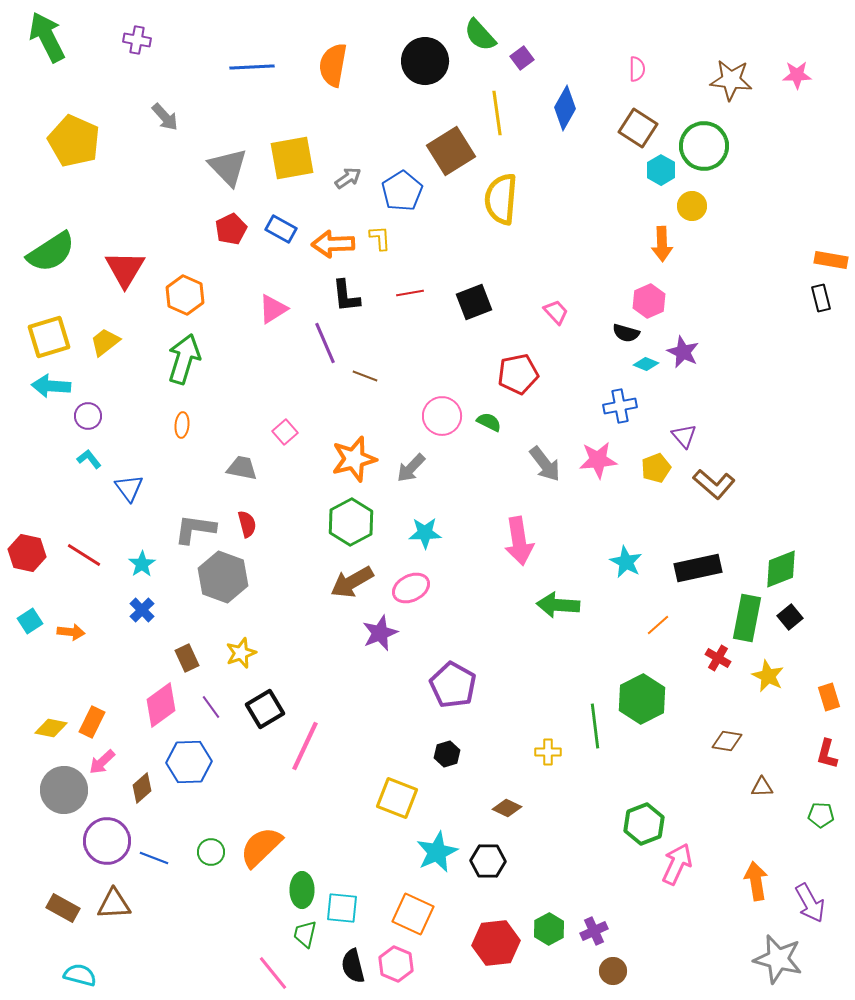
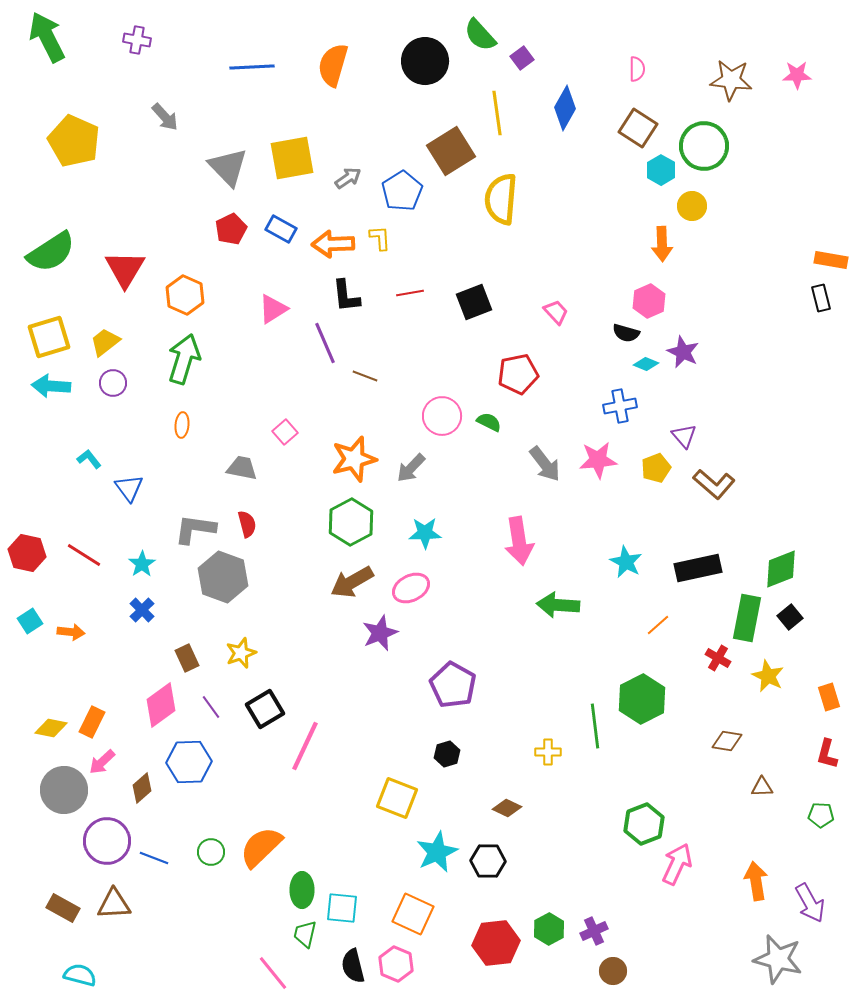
orange semicircle at (333, 65): rotated 6 degrees clockwise
purple circle at (88, 416): moved 25 px right, 33 px up
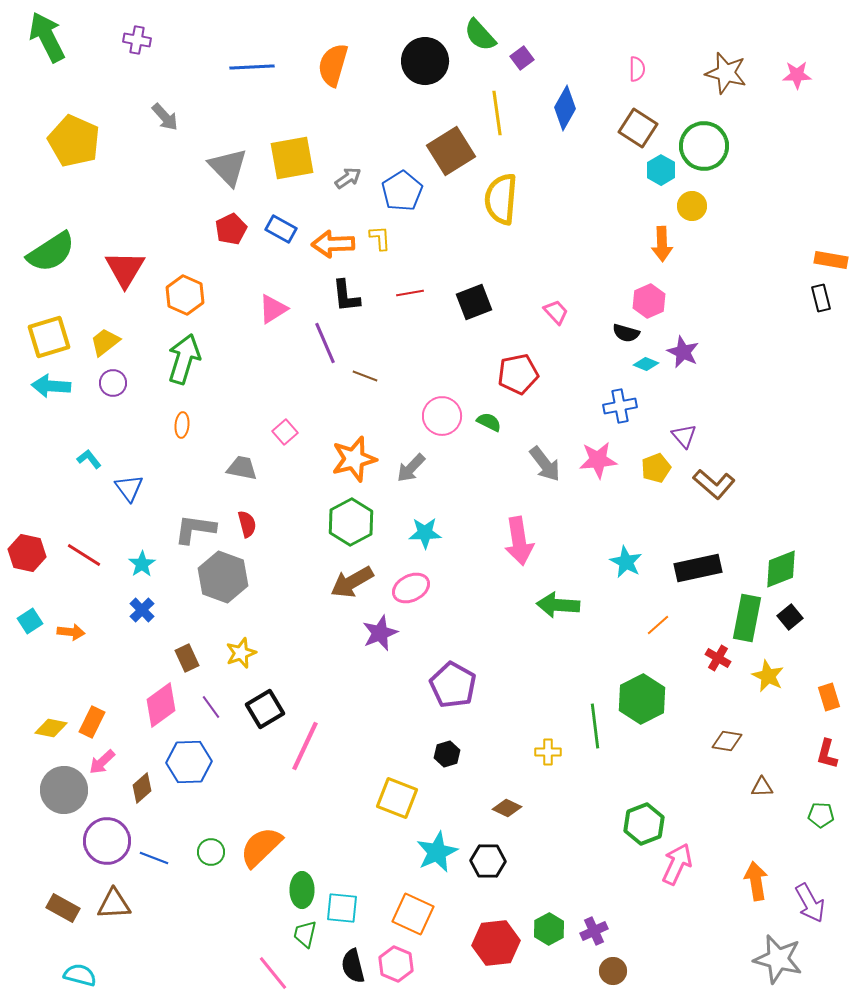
brown star at (731, 80): moved 5 px left, 7 px up; rotated 9 degrees clockwise
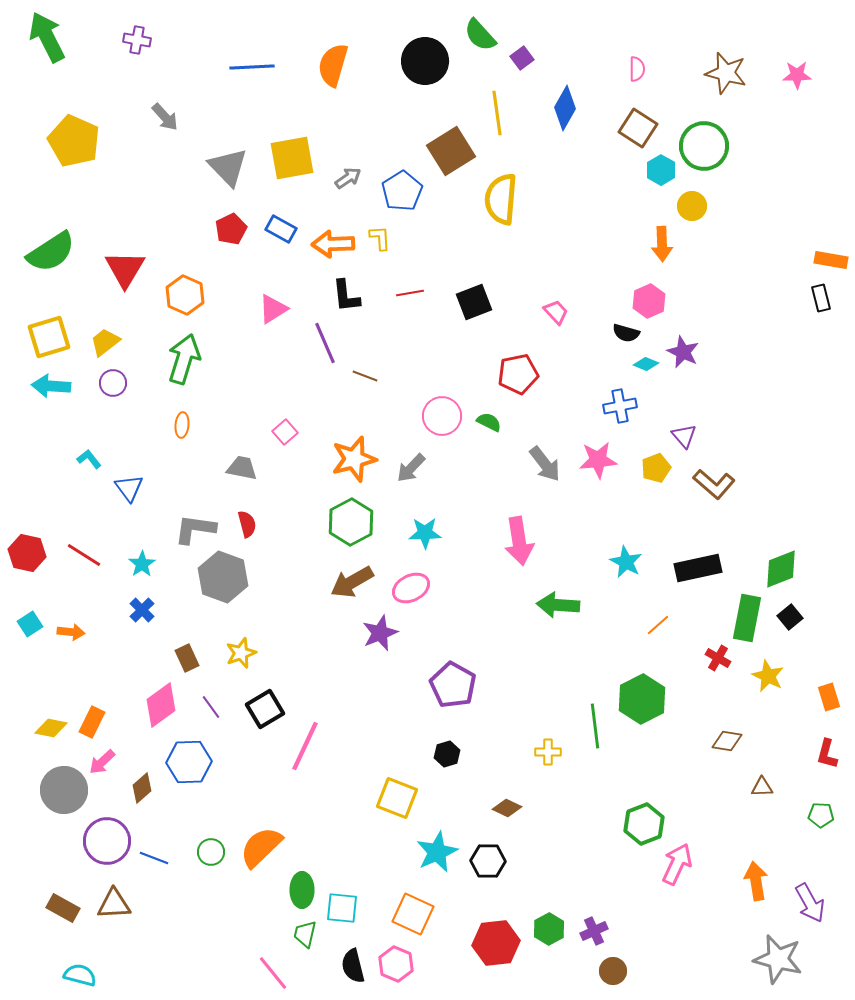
cyan square at (30, 621): moved 3 px down
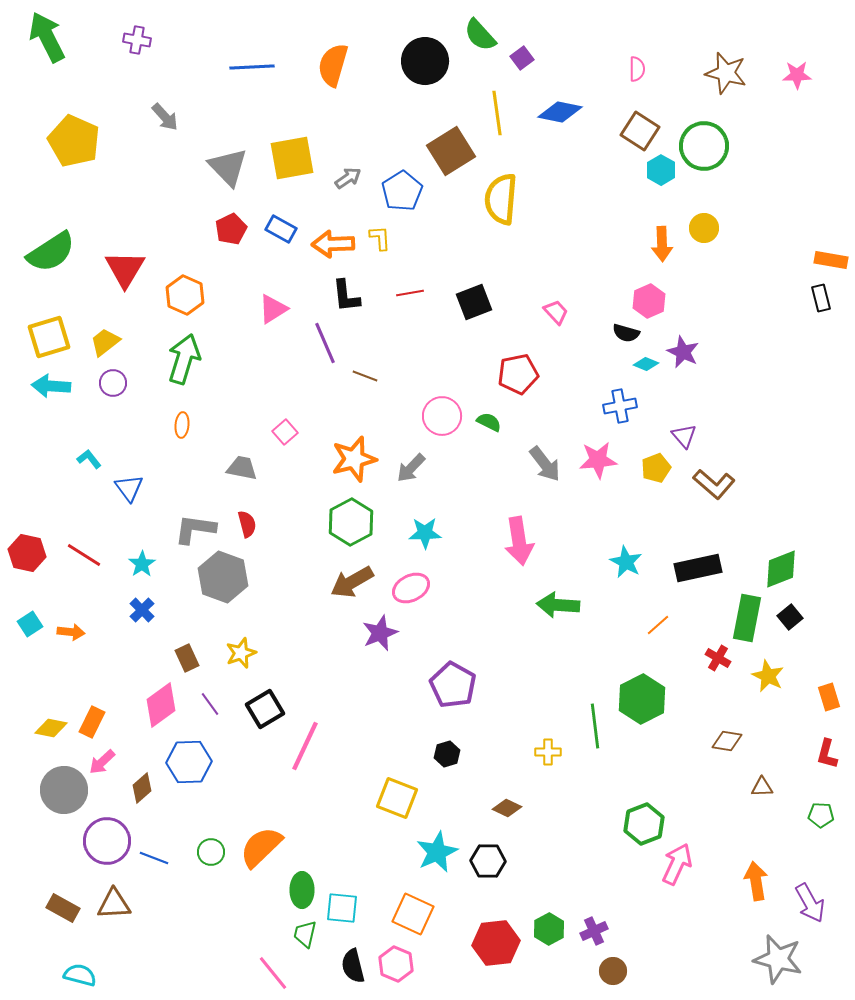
blue diamond at (565, 108): moved 5 px left, 4 px down; rotated 72 degrees clockwise
brown square at (638, 128): moved 2 px right, 3 px down
yellow circle at (692, 206): moved 12 px right, 22 px down
purple line at (211, 707): moved 1 px left, 3 px up
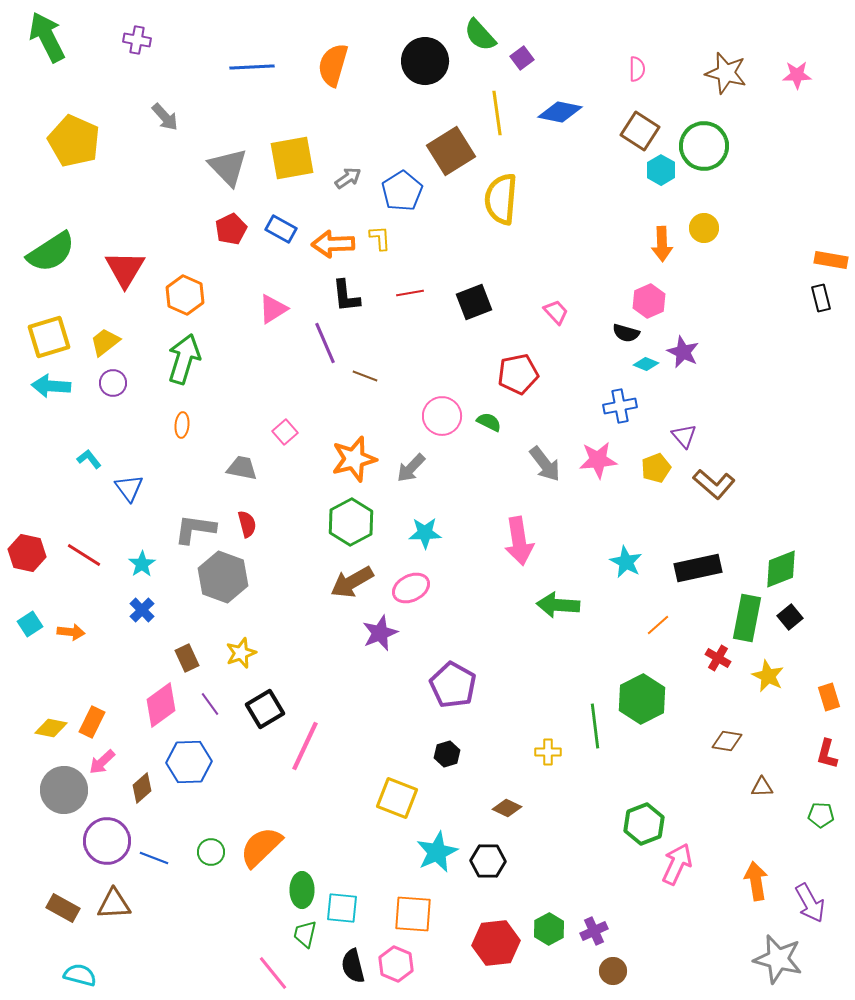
orange square at (413, 914): rotated 21 degrees counterclockwise
